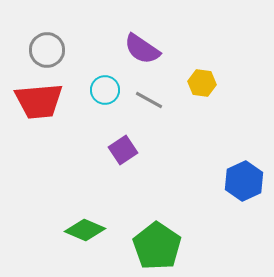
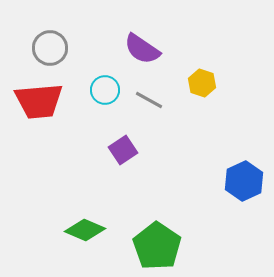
gray circle: moved 3 px right, 2 px up
yellow hexagon: rotated 12 degrees clockwise
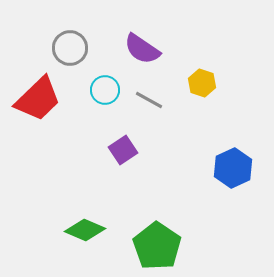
gray circle: moved 20 px right
red trapezoid: moved 1 px left, 2 px up; rotated 39 degrees counterclockwise
blue hexagon: moved 11 px left, 13 px up
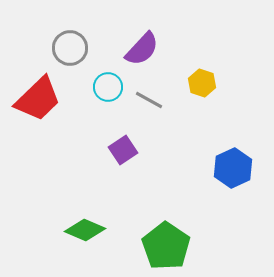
purple semicircle: rotated 81 degrees counterclockwise
cyan circle: moved 3 px right, 3 px up
green pentagon: moved 9 px right
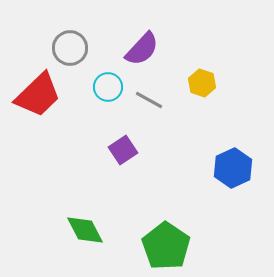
red trapezoid: moved 4 px up
green diamond: rotated 39 degrees clockwise
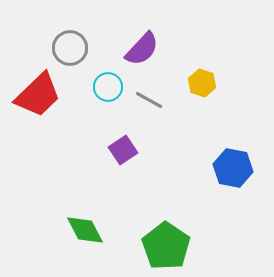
blue hexagon: rotated 24 degrees counterclockwise
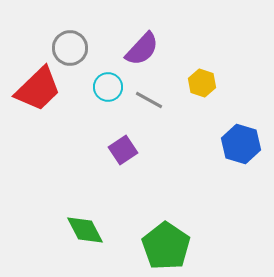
red trapezoid: moved 6 px up
blue hexagon: moved 8 px right, 24 px up; rotated 6 degrees clockwise
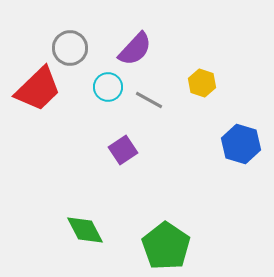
purple semicircle: moved 7 px left
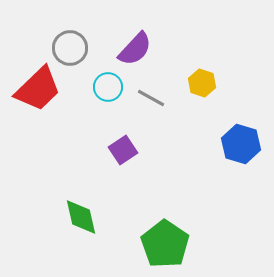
gray line: moved 2 px right, 2 px up
green diamond: moved 4 px left, 13 px up; rotated 15 degrees clockwise
green pentagon: moved 1 px left, 2 px up
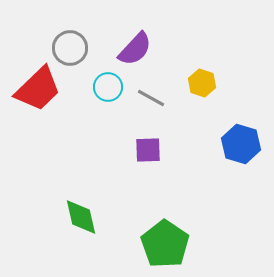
purple square: moved 25 px right; rotated 32 degrees clockwise
